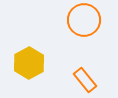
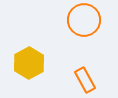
orange rectangle: rotated 10 degrees clockwise
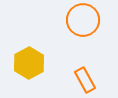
orange circle: moved 1 px left
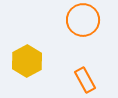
yellow hexagon: moved 2 px left, 2 px up
